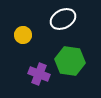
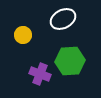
green hexagon: rotated 12 degrees counterclockwise
purple cross: moved 1 px right
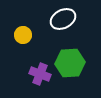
green hexagon: moved 2 px down
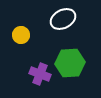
yellow circle: moved 2 px left
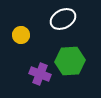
green hexagon: moved 2 px up
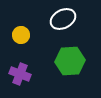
purple cross: moved 20 px left
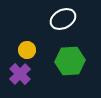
yellow circle: moved 6 px right, 15 px down
purple cross: rotated 25 degrees clockwise
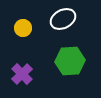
yellow circle: moved 4 px left, 22 px up
purple cross: moved 2 px right
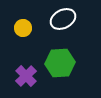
green hexagon: moved 10 px left, 2 px down
purple cross: moved 4 px right, 2 px down
